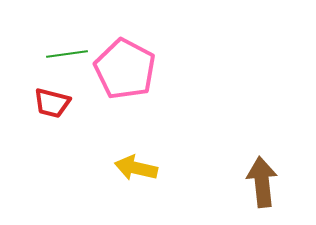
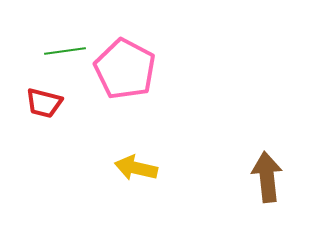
green line: moved 2 px left, 3 px up
red trapezoid: moved 8 px left
brown arrow: moved 5 px right, 5 px up
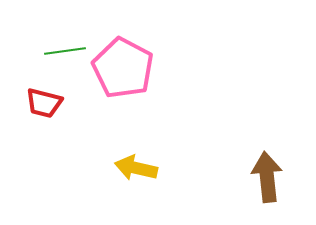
pink pentagon: moved 2 px left, 1 px up
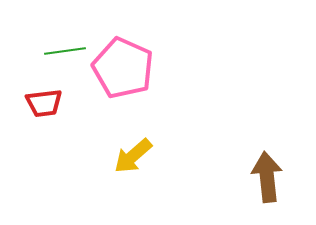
pink pentagon: rotated 4 degrees counterclockwise
red trapezoid: rotated 21 degrees counterclockwise
yellow arrow: moved 3 px left, 12 px up; rotated 54 degrees counterclockwise
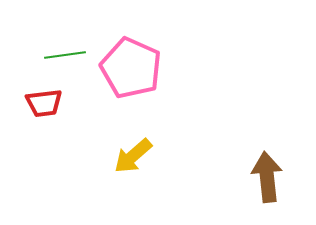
green line: moved 4 px down
pink pentagon: moved 8 px right
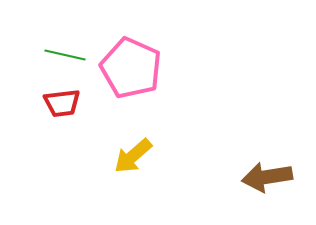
green line: rotated 21 degrees clockwise
red trapezoid: moved 18 px right
brown arrow: rotated 93 degrees counterclockwise
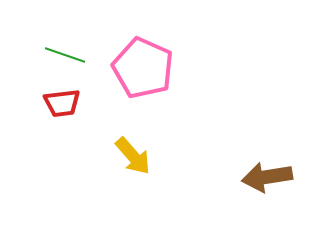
green line: rotated 6 degrees clockwise
pink pentagon: moved 12 px right
yellow arrow: rotated 90 degrees counterclockwise
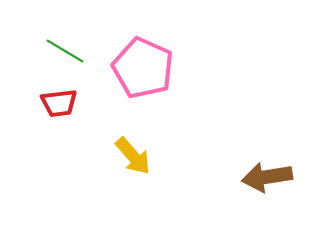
green line: moved 4 px up; rotated 12 degrees clockwise
red trapezoid: moved 3 px left
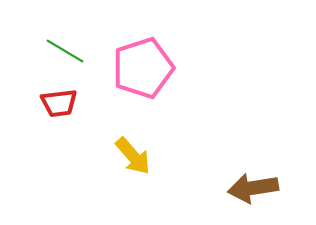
pink pentagon: rotated 30 degrees clockwise
brown arrow: moved 14 px left, 11 px down
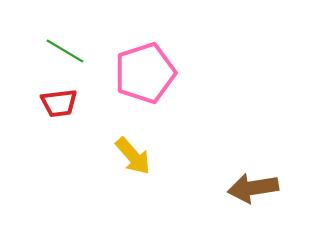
pink pentagon: moved 2 px right, 5 px down
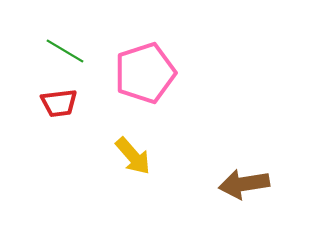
brown arrow: moved 9 px left, 4 px up
